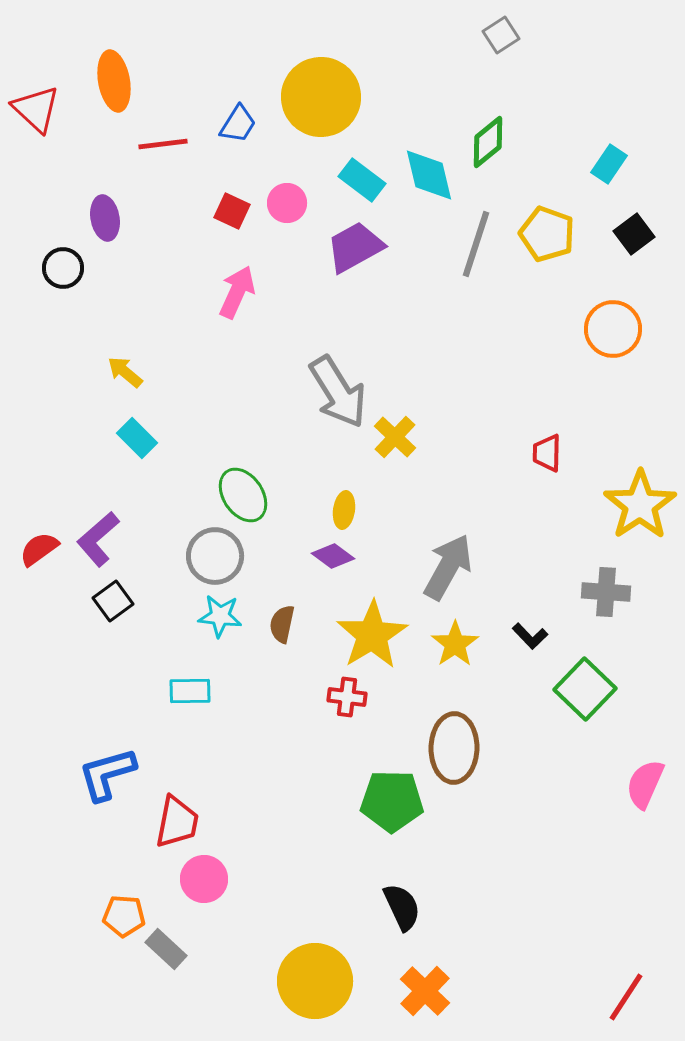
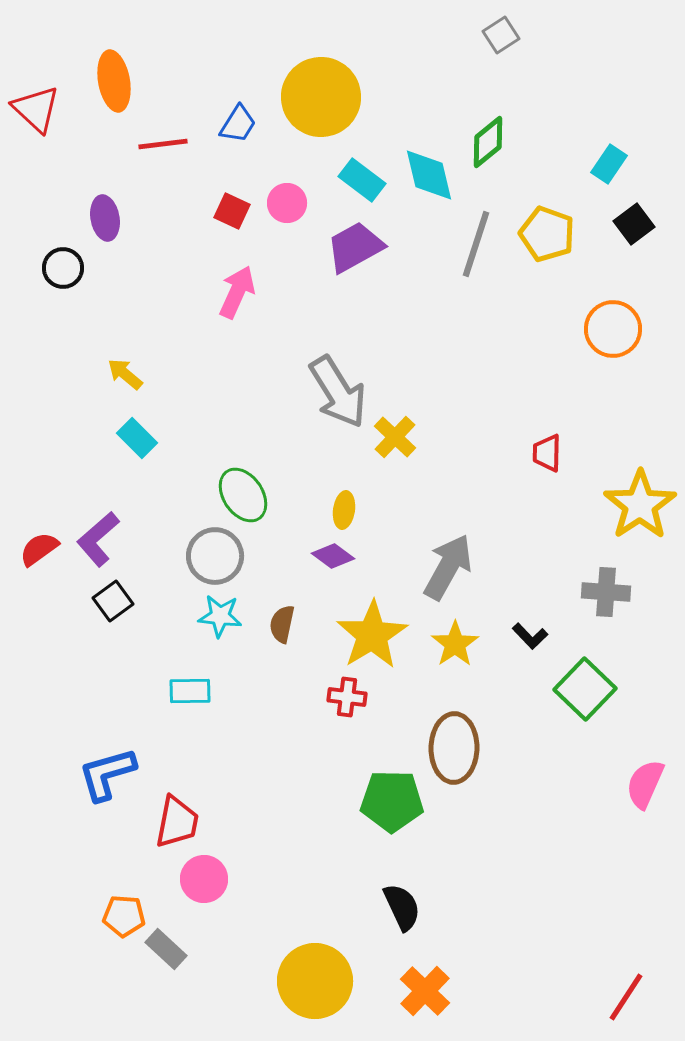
black square at (634, 234): moved 10 px up
yellow arrow at (125, 372): moved 2 px down
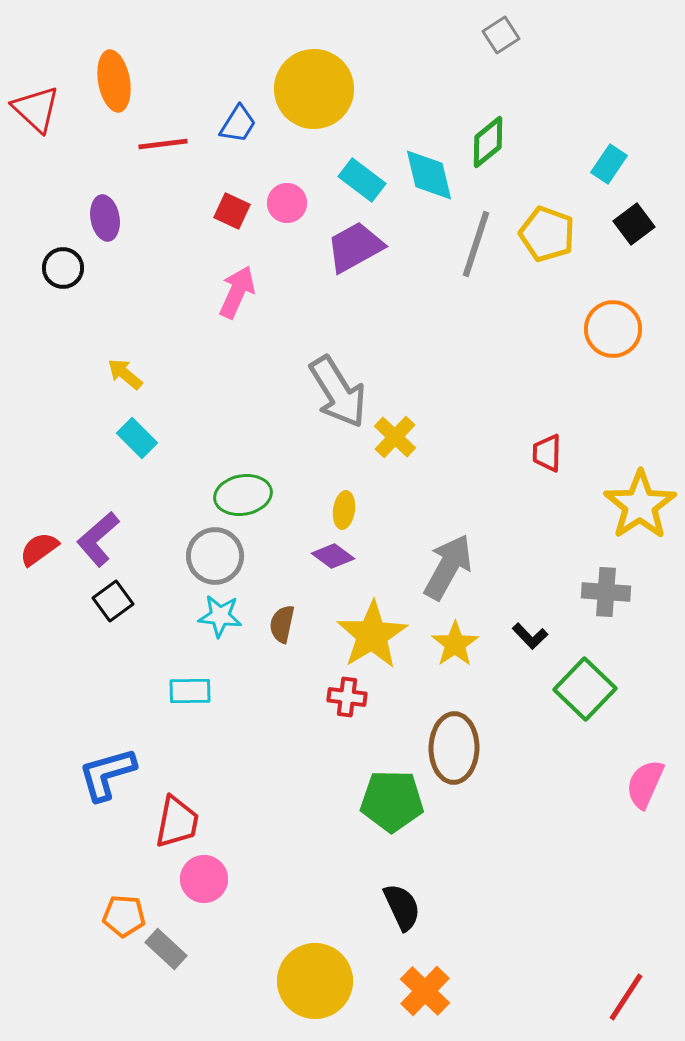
yellow circle at (321, 97): moved 7 px left, 8 px up
green ellipse at (243, 495): rotated 66 degrees counterclockwise
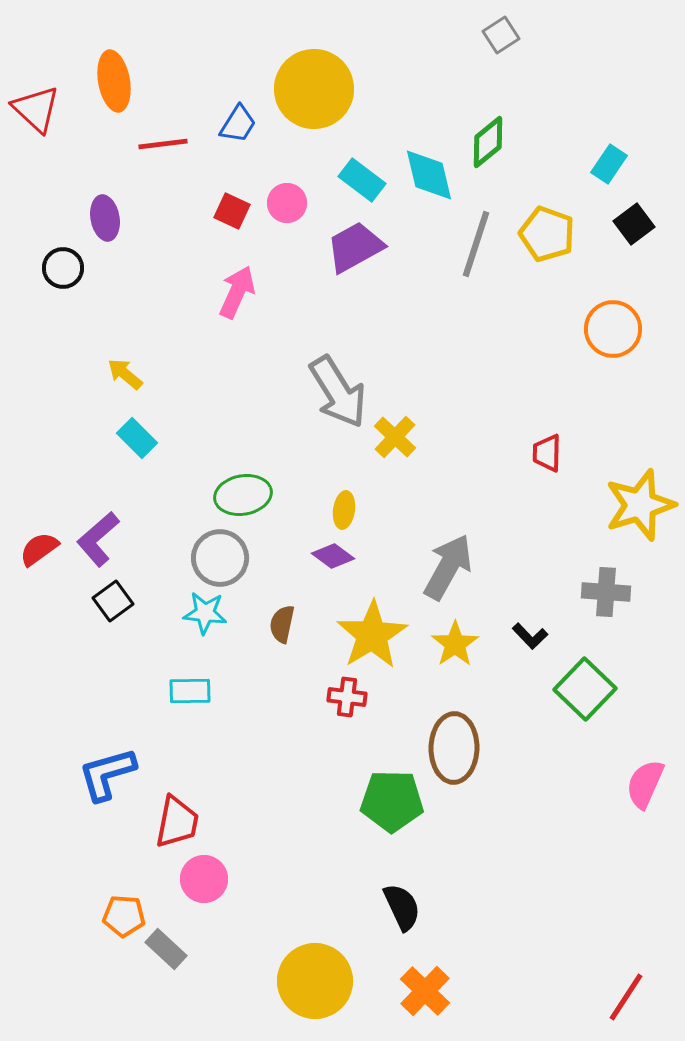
yellow star at (640, 505): rotated 16 degrees clockwise
gray circle at (215, 556): moved 5 px right, 2 px down
cyan star at (220, 616): moved 15 px left, 3 px up
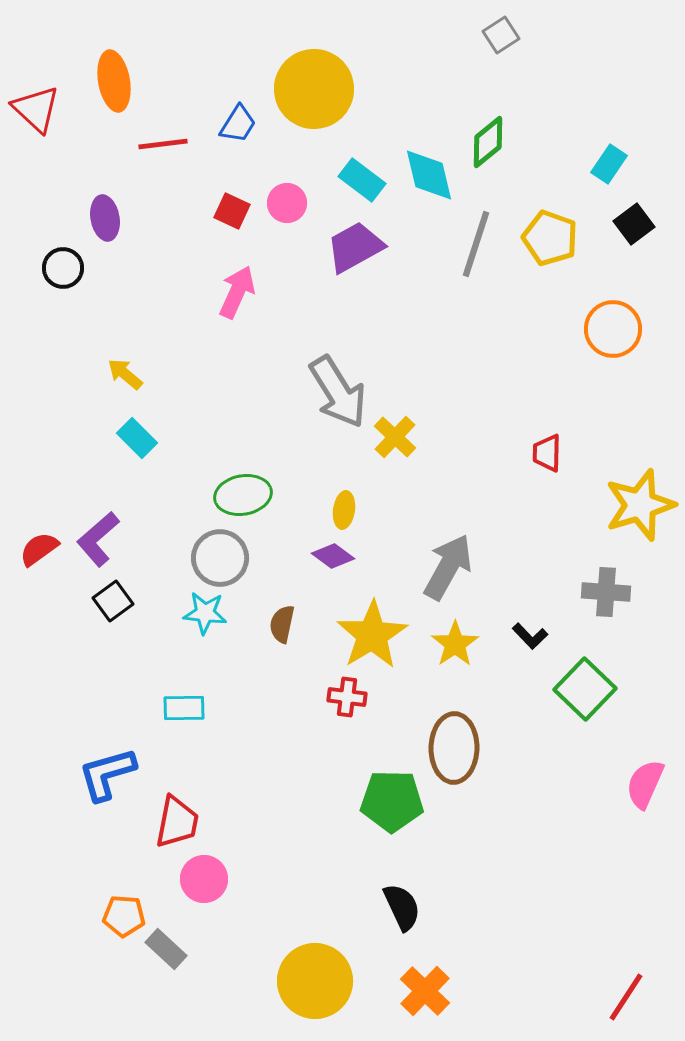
yellow pentagon at (547, 234): moved 3 px right, 4 px down
cyan rectangle at (190, 691): moved 6 px left, 17 px down
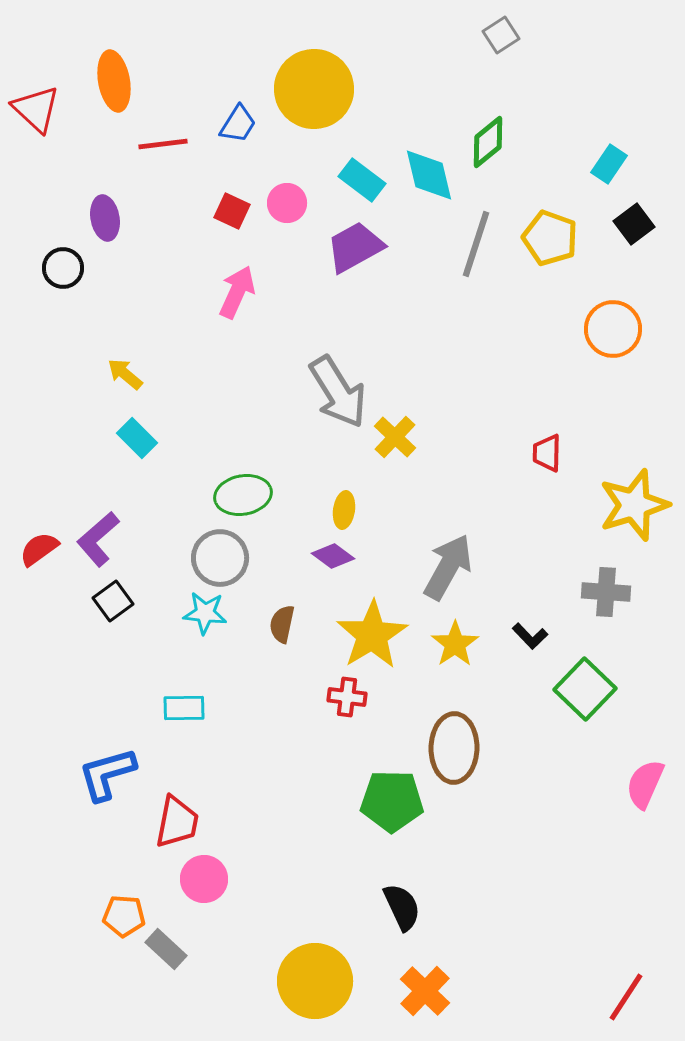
yellow star at (640, 505): moved 6 px left
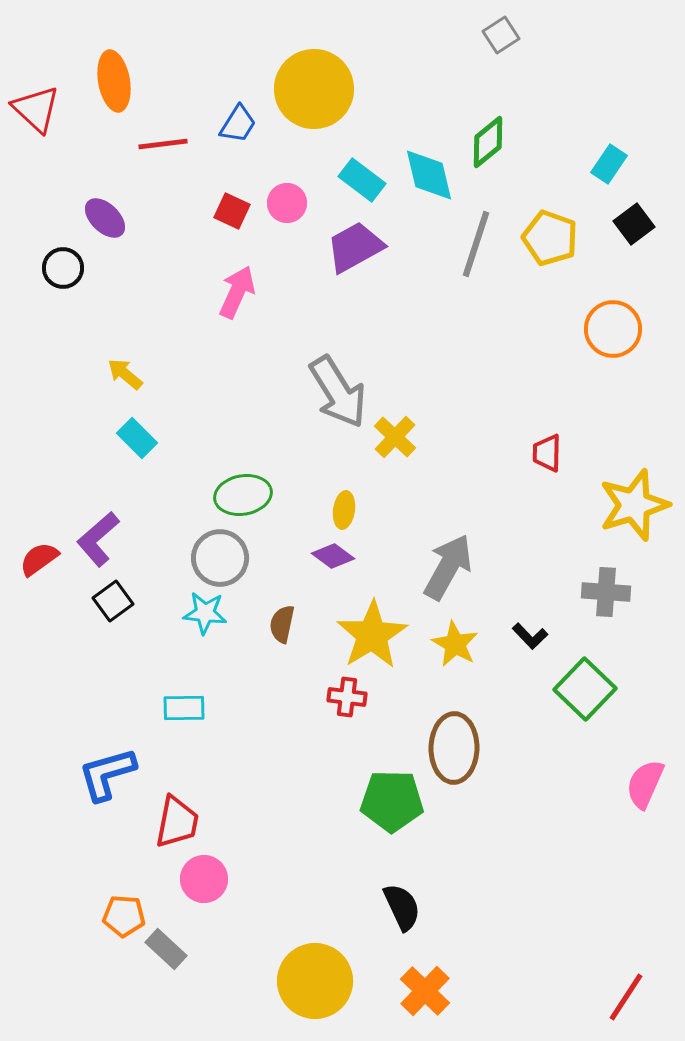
purple ellipse at (105, 218): rotated 36 degrees counterclockwise
red semicircle at (39, 549): moved 10 px down
yellow star at (455, 644): rotated 9 degrees counterclockwise
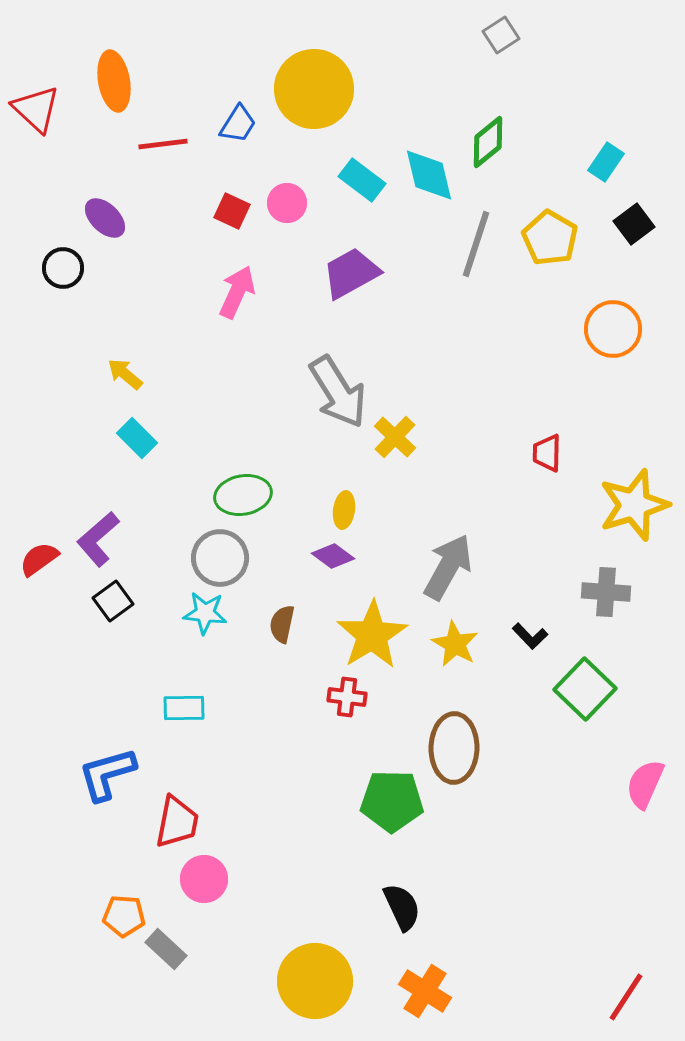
cyan rectangle at (609, 164): moved 3 px left, 2 px up
yellow pentagon at (550, 238): rotated 10 degrees clockwise
purple trapezoid at (355, 247): moved 4 px left, 26 px down
orange cross at (425, 991): rotated 12 degrees counterclockwise
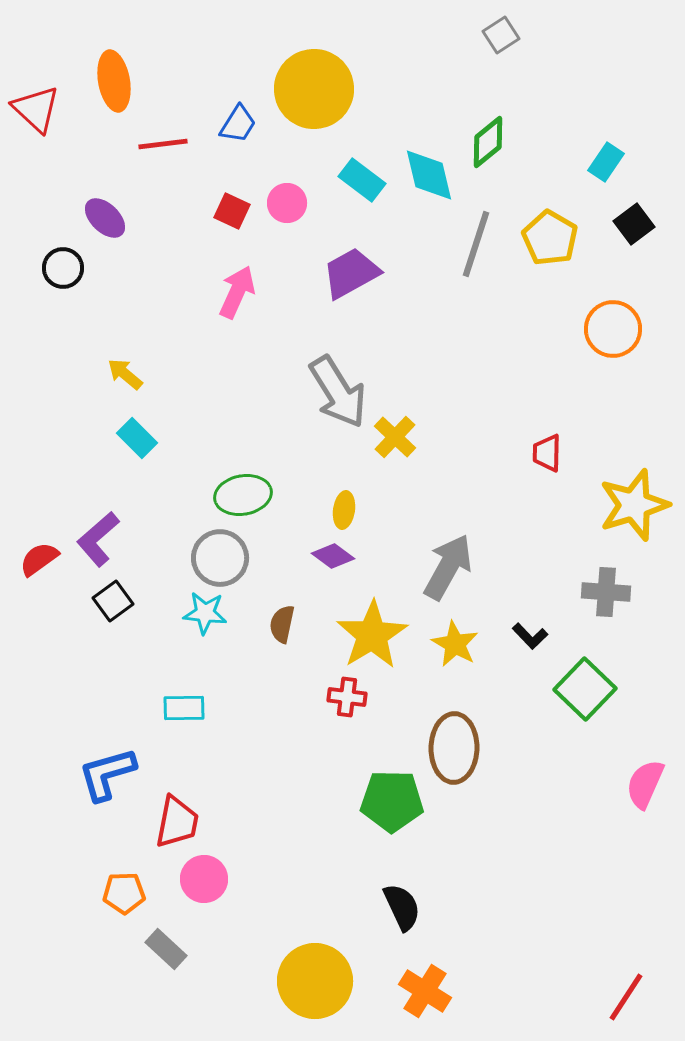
orange pentagon at (124, 916): moved 23 px up; rotated 6 degrees counterclockwise
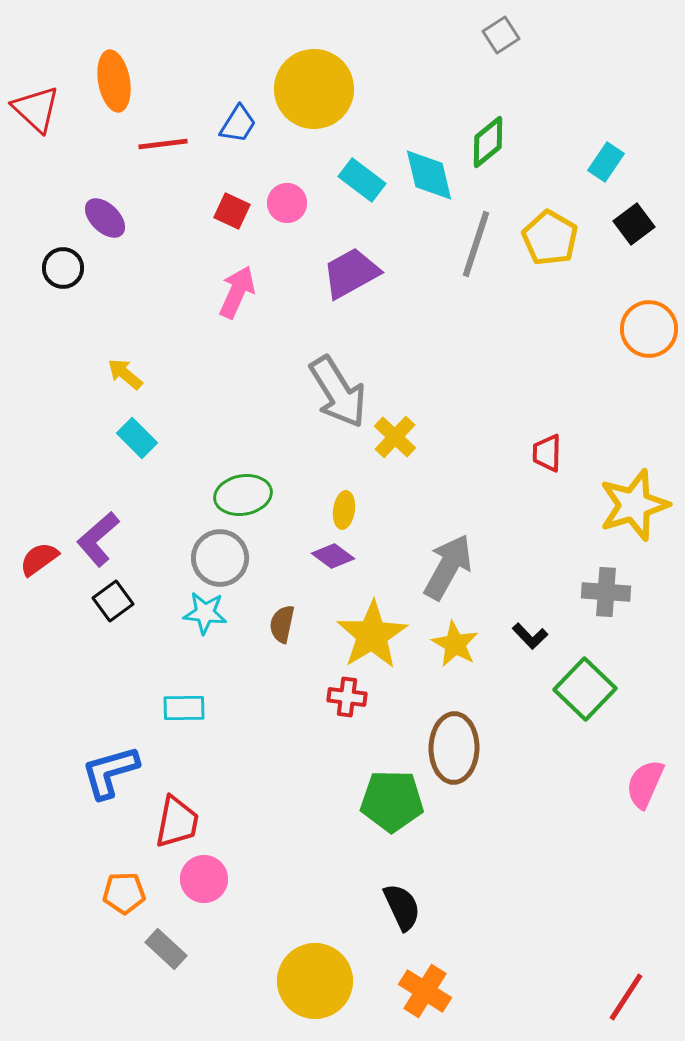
orange circle at (613, 329): moved 36 px right
blue L-shape at (107, 774): moved 3 px right, 2 px up
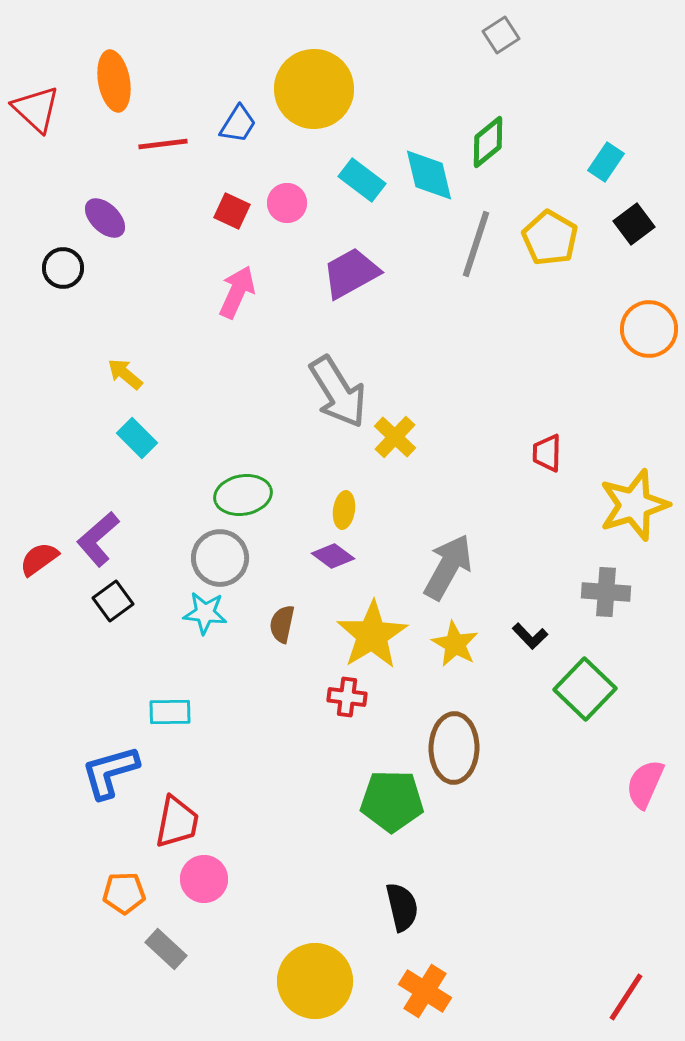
cyan rectangle at (184, 708): moved 14 px left, 4 px down
black semicircle at (402, 907): rotated 12 degrees clockwise
